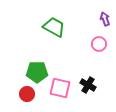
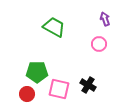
pink square: moved 1 px left, 1 px down
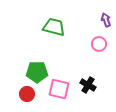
purple arrow: moved 1 px right, 1 px down
green trapezoid: rotated 15 degrees counterclockwise
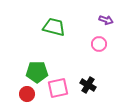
purple arrow: rotated 128 degrees clockwise
pink square: moved 1 px left, 1 px up; rotated 25 degrees counterclockwise
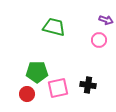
pink circle: moved 4 px up
black cross: rotated 21 degrees counterclockwise
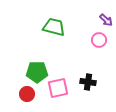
purple arrow: rotated 24 degrees clockwise
black cross: moved 3 px up
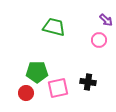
red circle: moved 1 px left, 1 px up
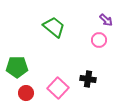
green trapezoid: rotated 25 degrees clockwise
green pentagon: moved 20 px left, 5 px up
black cross: moved 3 px up
pink square: rotated 35 degrees counterclockwise
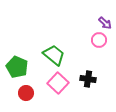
purple arrow: moved 1 px left, 3 px down
green trapezoid: moved 28 px down
green pentagon: rotated 25 degrees clockwise
pink square: moved 5 px up
